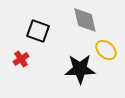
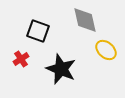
black star: moved 19 px left; rotated 24 degrees clockwise
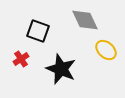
gray diamond: rotated 12 degrees counterclockwise
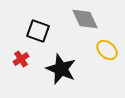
gray diamond: moved 1 px up
yellow ellipse: moved 1 px right
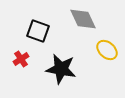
gray diamond: moved 2 px left
black star: rotated 12 degrees counterclockwise
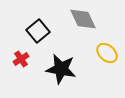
black square: rotated 30 degrees clockwise
yellow ellipse: moved 3 px down
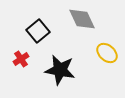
gray diamond: moved 1 px left
black star: moved 1 px left, 1 px down
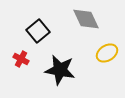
gray diamond: moved 4 px right
yellow ellipse: rotated 75 degrees counterclockwise
red cross: rotated 28 degrees counterclockwise
